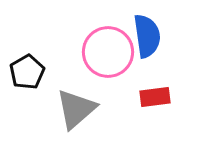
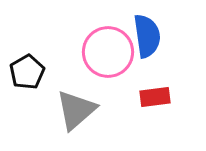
gray triangle: moved 1 px down
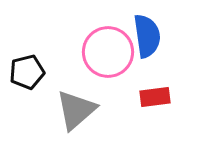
black pentagon: rotated 16 degrees clockwise
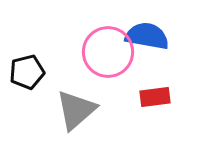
blue semicircle: rotated 72 degrees counterclockwise
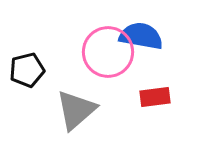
blue semicircle: moved 6 px left
black pentagon: moved 2 px up
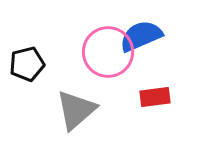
blue semicircle: rotated 33 degrees counterclockwise
black pentagon: moved 6 px up
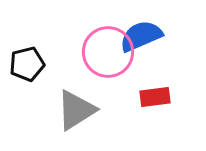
gray triangle: rotated 9 degrees clockwise
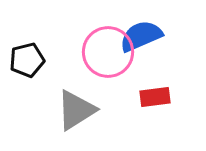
black pentagon: moved 4 px up
